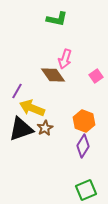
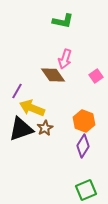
green L-shape: moved 6 px right, 2 px down
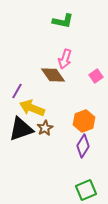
orange hexagon: rotated 20 degrees clockwise
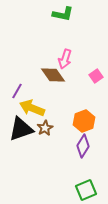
green L-shape: moved 7 px up
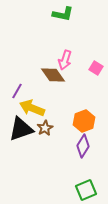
pink arrow: moved 1 px down
pink square: moved 8 px up; rotated 24 degrees counterclockwise
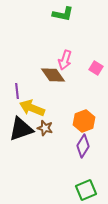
purple line: rotated 35 degrees counterclockwise
brown star: rotated 28 degrees counterclockwise
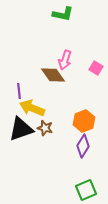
purple line: moved 2 px right
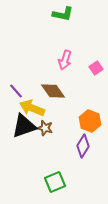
pink square: rotated 24 degrees clockwise
brown diamond: moved 16 px down
purple line: moved 3 px left; rotated 35 degrees counterclockwise
orange hexagon: moved 6 px right; rotated 20 degrees counterclockwise
black triangle: moved 3 px right, 3 px up
green square: moved 31 px left, 8 px up
